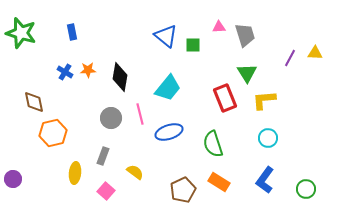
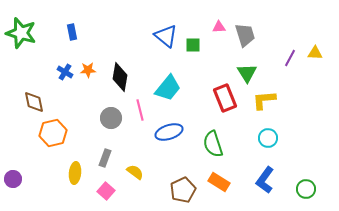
pink line: moved 4 px up
gray rectangle: moved 2 px right, 2 px down
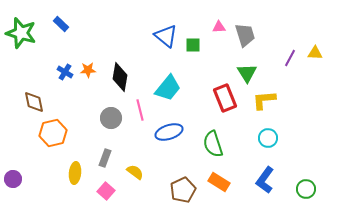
blue rectangle: moved 11 px left, 8 px up; rotated 35 degrees counterclockwise
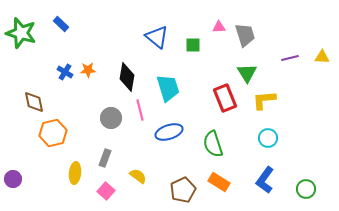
blue triangle: moved 9 px left, 1 px down
yellow triangle: moved 7 px right, 4 px down
purple line: rotated 48 degrees clockwise
black diamond: moved 7 px right
cyan trapezoid: rotated 56 degrees counterclockwise
yellow semicircle: moved 3 px right, 4 px down
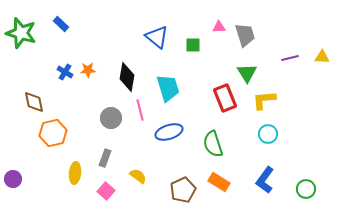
cyan circle: moved 4 px up
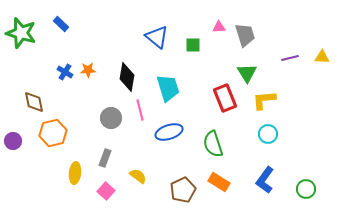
purple circle: moved 38 px up
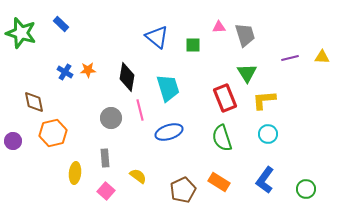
green semicircle: moved 9 px right, 6 px up
gray rectangle: rotated 24 degrees counterclockwise
